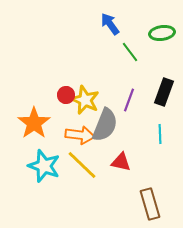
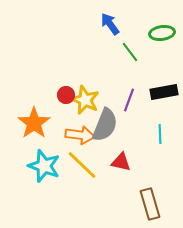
black rectangle: rotated 60 degrees clockwise
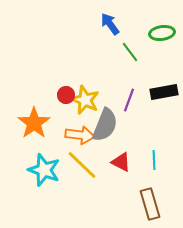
cyan line: moved 6 px left, 26 px down
red triangle: rotated 15 degrees clockwise
cyan star: moved 4 px down
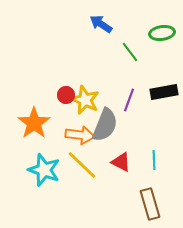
blue arrow: moved 9 px left; rotated 20 degrees counterclockwise
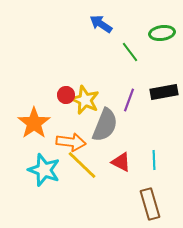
orange arrow: moved 9 px left, 7 px down
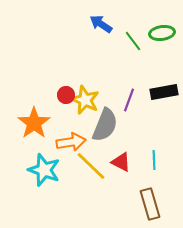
green line: moved 3 px right, 11 px up
orange arrow: rotated 16 degrees counterclockwise
yellow line: moved 9 px right, 1 px down
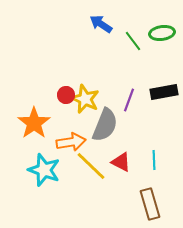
yellow star: moved 1 px up
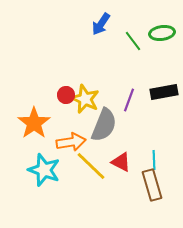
blue arrow: rotated 90 degrees counterclockwise
gray semicircle: moved 1 px left
brown rectangle: moved 2 px right, 19 px up
